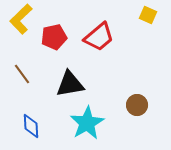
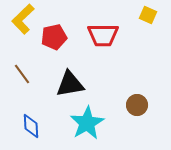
yellow L-shape: moved 2 px right
red trapezoid: moved 4 px right, 2 px up; rotated 40 degrees clockwise
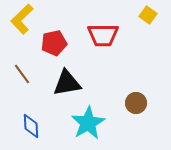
yellow square: rotated 12 degrees clockwise
yellow L-shape: moved 1 px left
red pentagon: moved 6 px down
black triangle: moved 3 px left, 1 px up
brown circle: moved 1 px left, 2 px up
cyan star: moved 1 px right
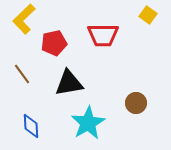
yellow L-shape: moved 2 px right
black triangle: moved 2 px right
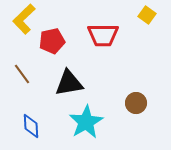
yellow square: moved 1 px left
red pentagon: moved 2 px left, 2 px up
cyan star: moved 2 px left, 1 px up
